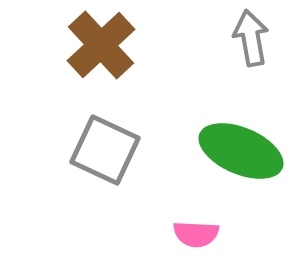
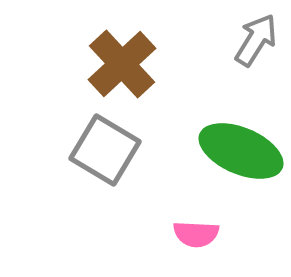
gray arrow: moved 5 px right, 2 px down; rotated 42 degrees clockwise
brown cross: moved 21 px right, 19 px down
gray square: rotated 6 degrees clockwise
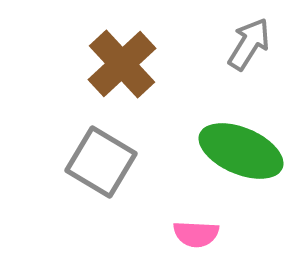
gray arrow: moved 7 px left, 4 px down
gray square: moved 4 px left, 12 px down
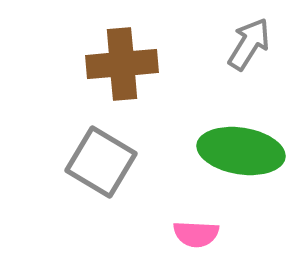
brown cross: rotated 38 degrees clockwise
green ellipse: rotated 14 degrees counterclockwise
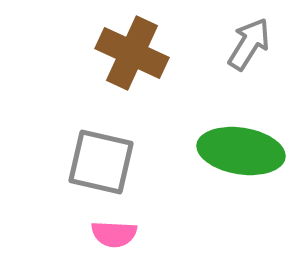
brown cross: moved 10 px right, 11 px up; rotated 30 degrees clockwise
gray square: rotated 18 degrees counterclockwise
pink semicircle: moved 82 px left
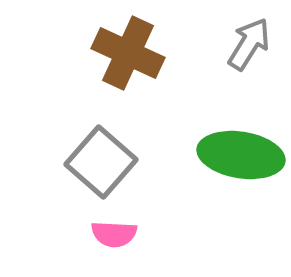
brown cross: moved 4 px left
green ellipse: moved 4 px down
gray square: rotated 28 degrees clockwise
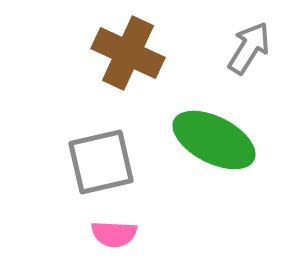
gray arrow: moved 4 px down
green ellipse: moved 27 px left, 15 px up; rotated 18 degrees clockwise
gray square: rotated 36 degrees clockwise
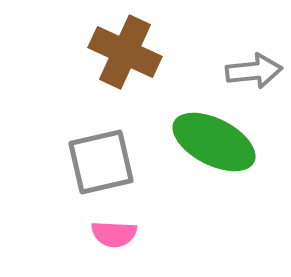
gray arrow: moved 5 px right, 23 px down; rotated 52 degrees clockwise
brown cross: moved 3 px left, 1 px up
green ellipse: moved 2 px down
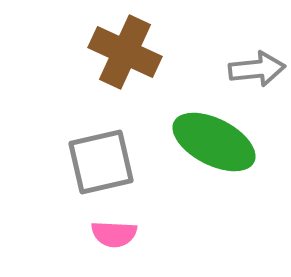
gray arrow: moved 3 px right, 2 px up
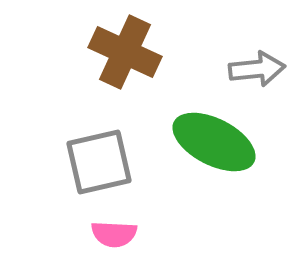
gray square: moved 2 px left
